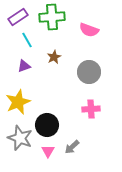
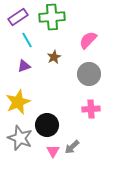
pink semicircle: moved 1 px left, 10 px down; rotated 114 degrees clockwise
gray circle: moved 2 px down
pink triangle: moved 5 px right
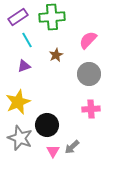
brown star: moved 2 px right, 2 px up
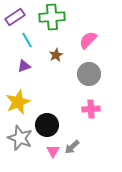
purple rectangle: moved 3 px left
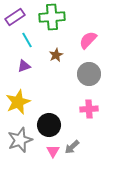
pink cross: moved 2 px left
black circle: moved 2 px right
gray star: moved 2 px down; rotated 30 degrees clockwise
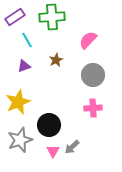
brown star: moved 5 px down
gray circle: moved 4 px right, 1 px down
pink cross: moved 4 px right, 1 px up
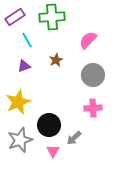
gray arrow: moved 2 px right, 9 px up
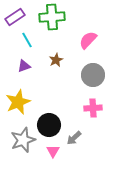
gray star: moved 3 px right
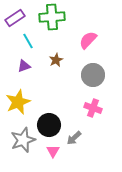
purple rectangle: moved 1 px down
cyan line: moved 1 px right, 1 px down
pink cross: rotated 24 degrees clockwise
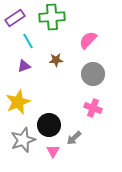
brown star: rotated 24 degrees clockwise
gray circle: moved 1 px up
